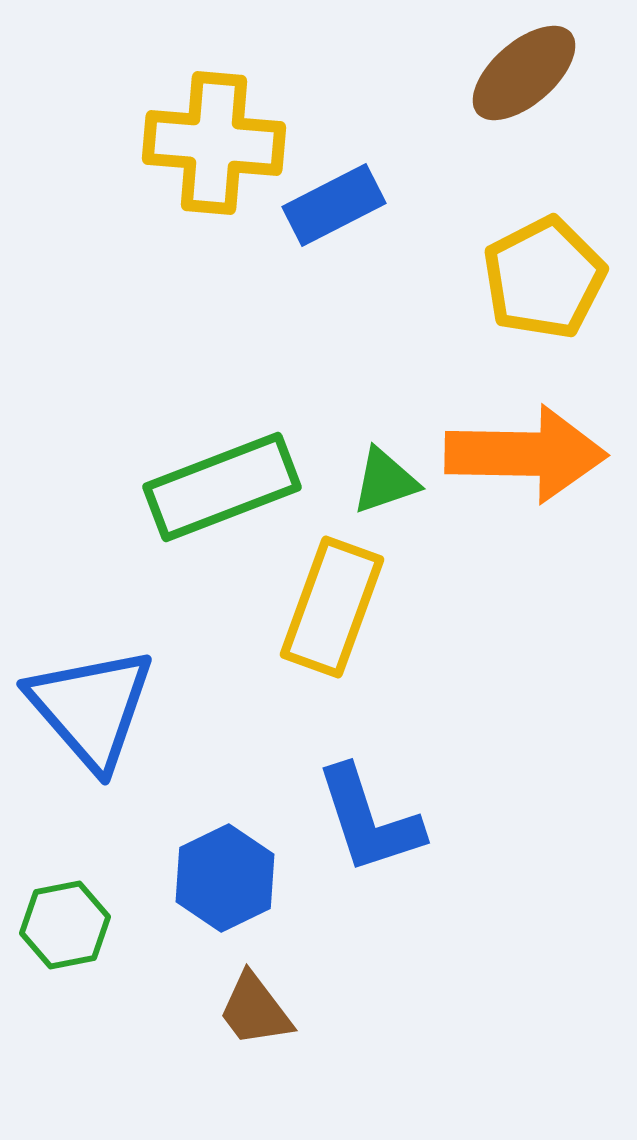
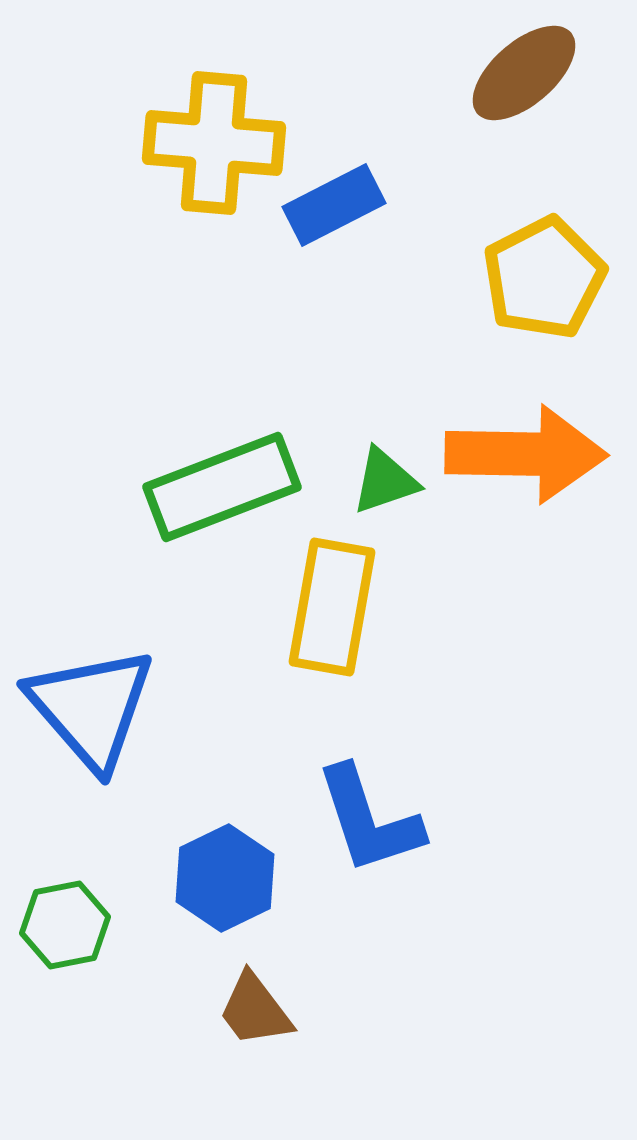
yellow rectangle: rotated 10 degrees counterclockwise
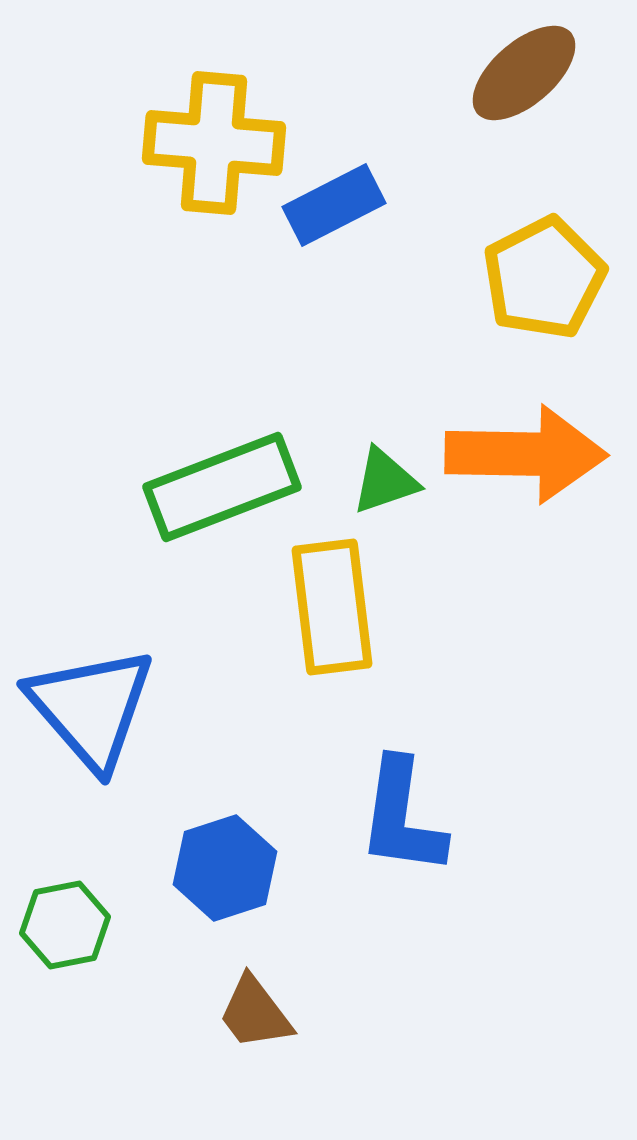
yellow rectangle: rotated 17 degrees counterclockwise
blue L-shape: moved 33 px right, 3 px up; rotated 26 degrees clockwise
blue hexagon: moved 10 px up; rotated 8 degrees clockwise
brown trapezoid: moved 3 px down
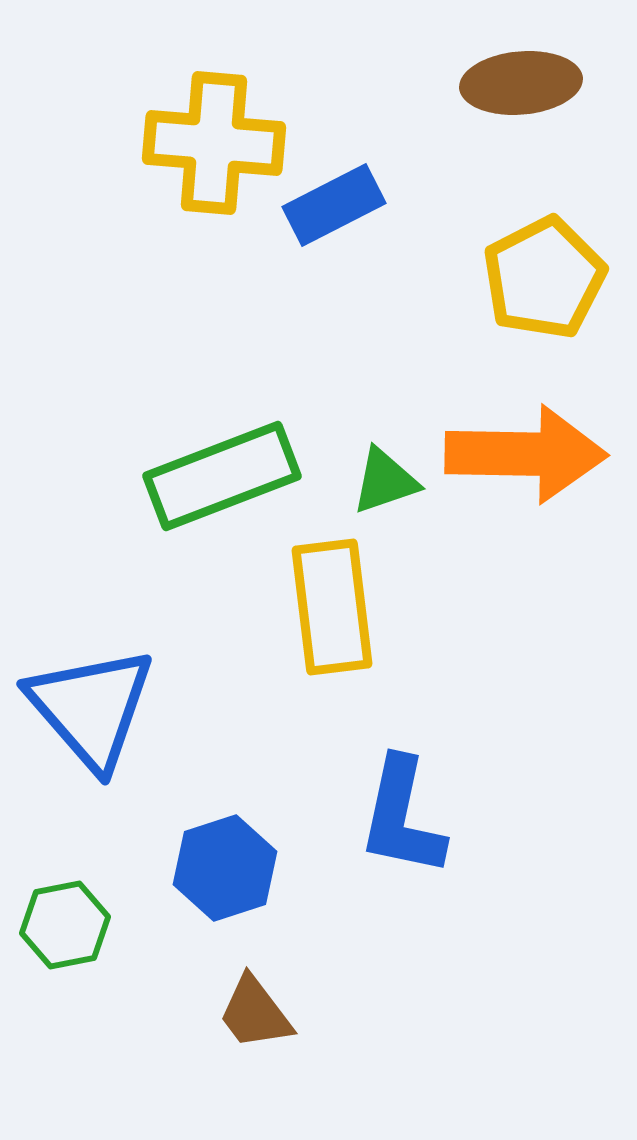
brown ellipse: moved 3 px left, 10 px down; rotated 36 degrees clockwise
green rectangle: moved 11 px up
blue L-shape: rotated 4 degrees clockwise
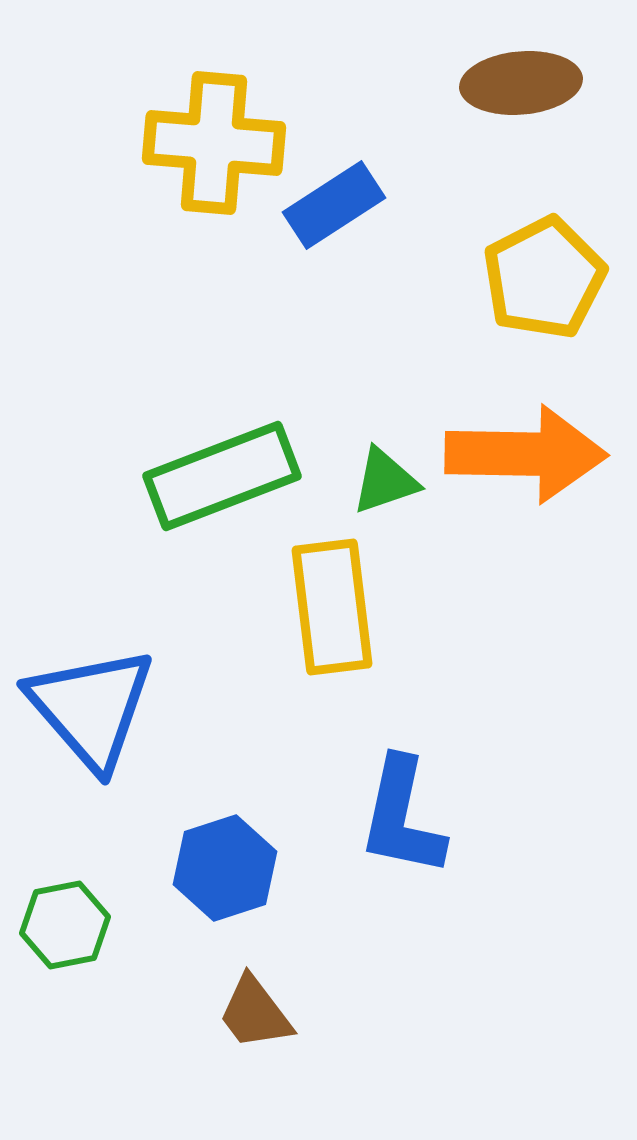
blue rectangle: rotated 6 degrees counterclockwise
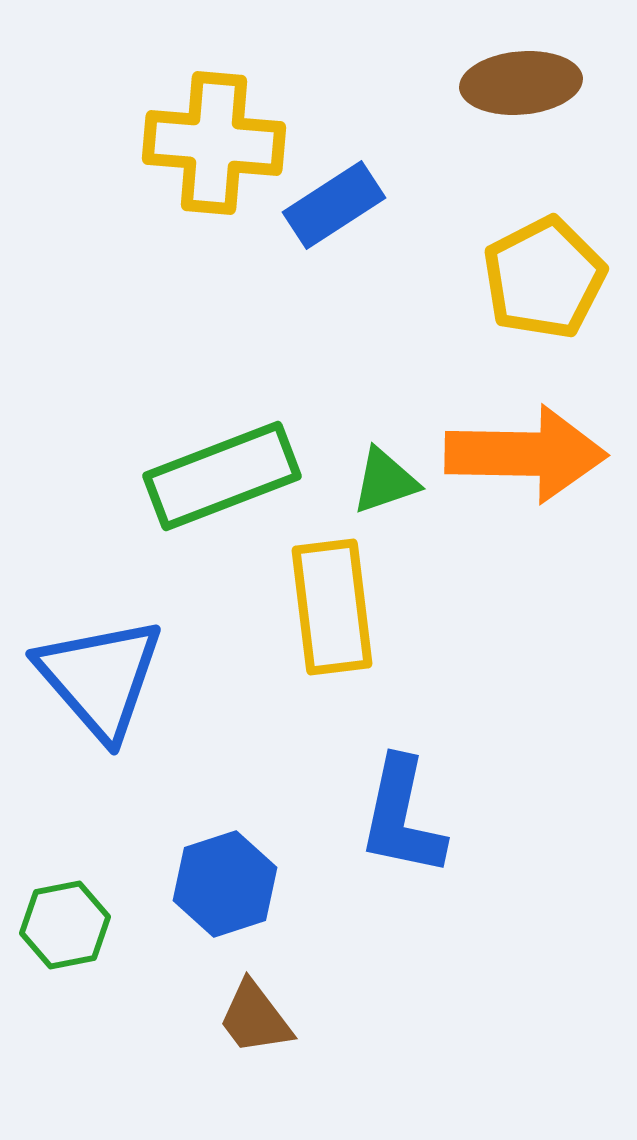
blue triangle: moved 9 px right, 30 px up
blue hexagon: moved 16 px down
brown trapezoid: moved 5 px down
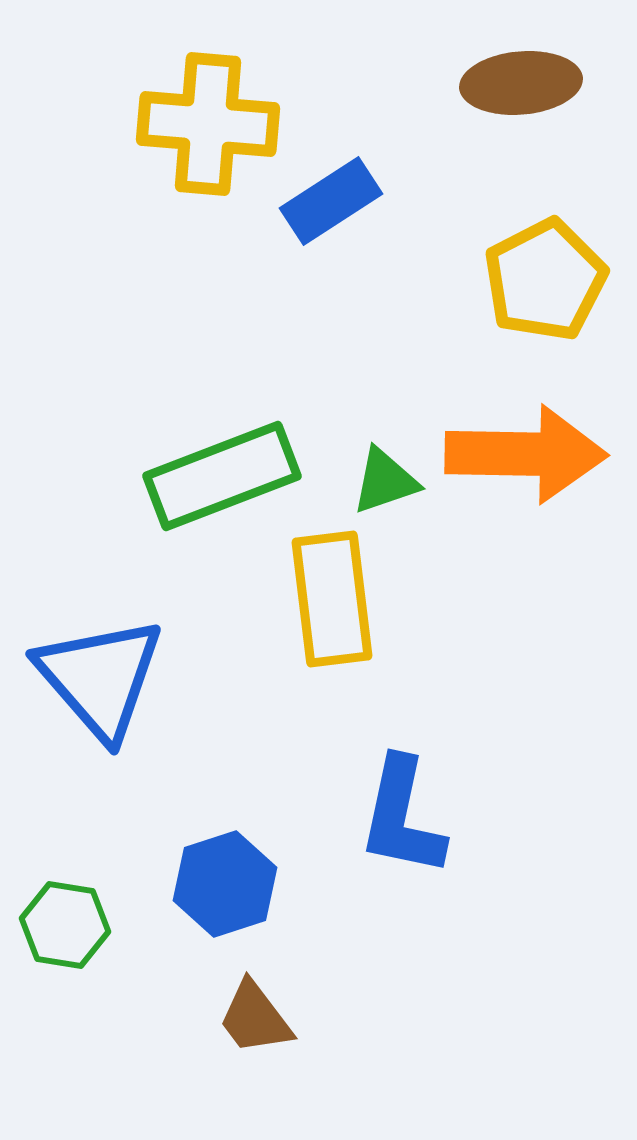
yellow cross: moved 6 px left, 19 px up
blue rectangle: moved 3 px left, 4 px up
yellow pentagon: moved 1 px right, 2 px down
yellow rectangle: moved 8 px up
green hexagon: rotated 20 degrees clockwise
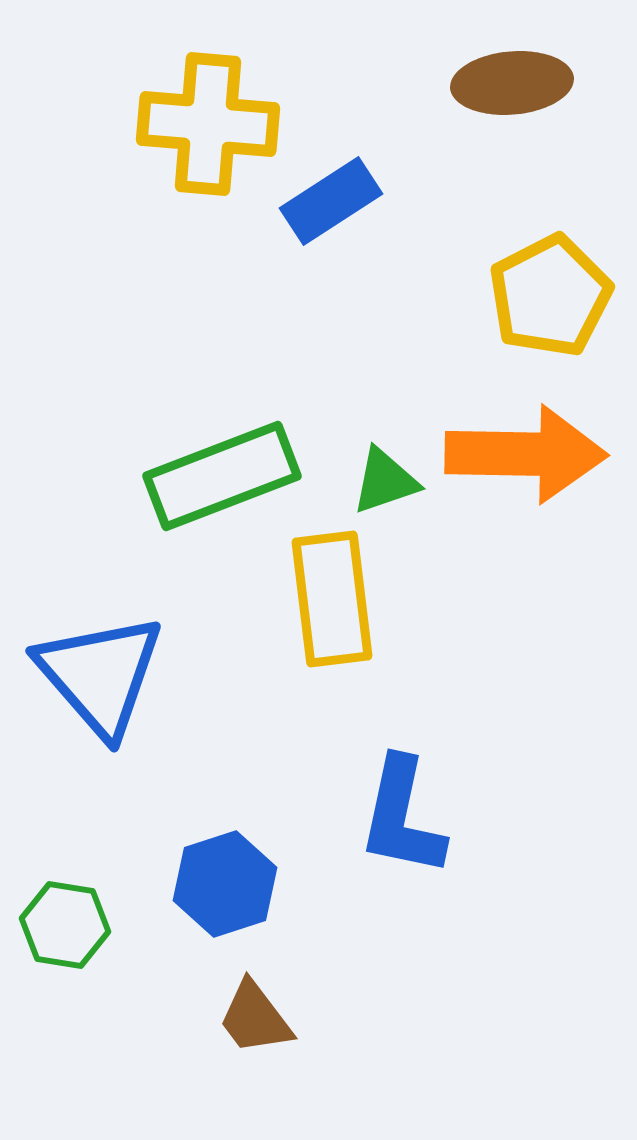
brown ellipse: moved 9 px left
yellow pentagon: moved 5 px right, 16 px down
blue triangle: moved 3 px up
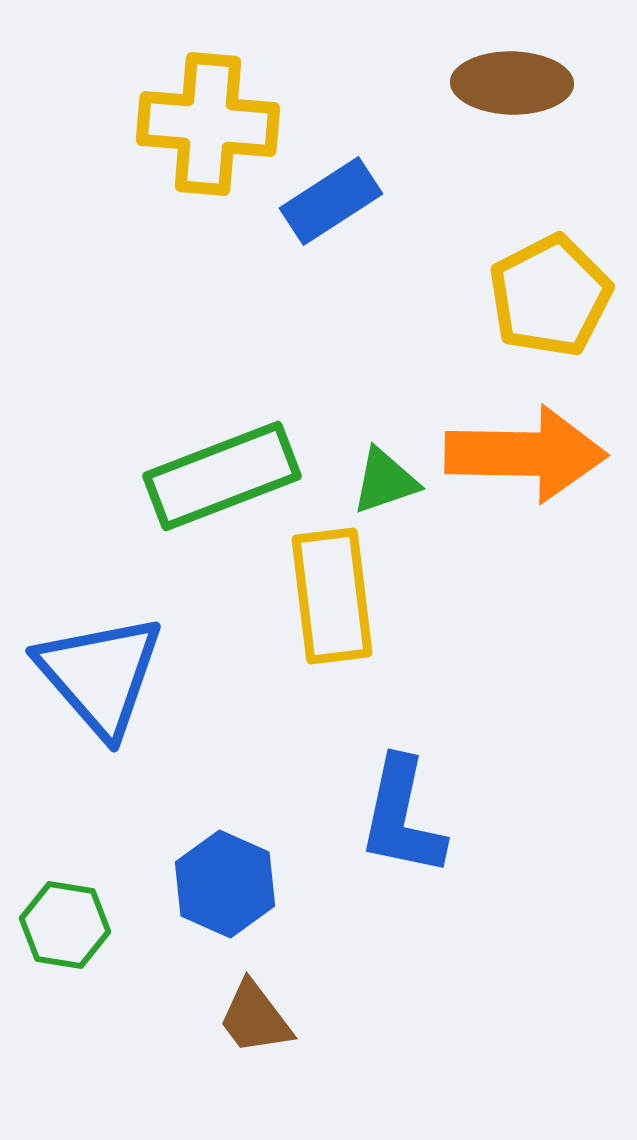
brown ellipse: rotated 6 degrees clockwise
yellow rectangle: moved 3 px up
blue hexagon: rotated 18 degrees counterclockwise
